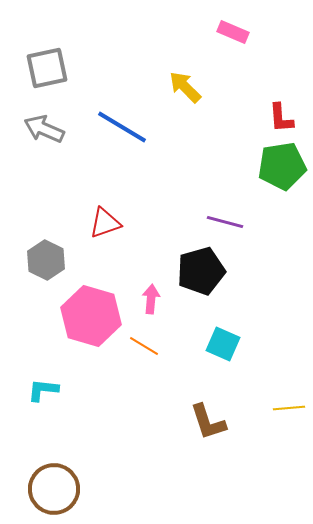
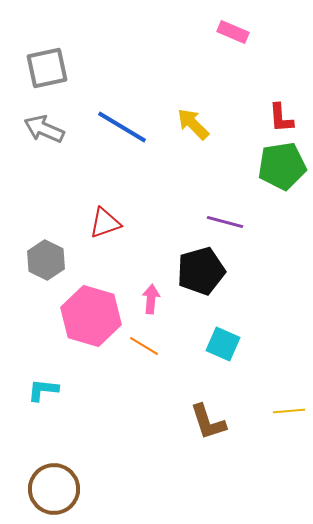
yellow arrow: moved 8 px right, 37 px down
yellow line: moved 3 px down
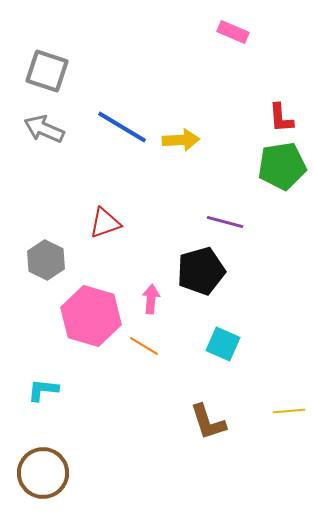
gray square: moved 3 px down; rotated 30 degrees clockwise
yellow arrow: moved 12 px left, 16 px down; rotated 132 degrees clockwise
brown circle: moved 11 px left, 16 px up
